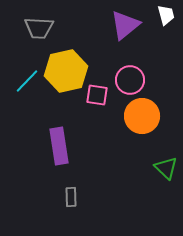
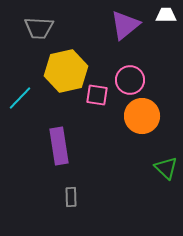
white trapezoid: rotated 75 degrees counterclockwise
cyan line: moved 7 px left, 17 px down
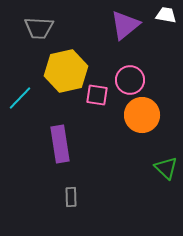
white trapezoid: rotated 10 degrees clockwise
orange circle: moved 1 px up
purple rectangle: moved 1 px right, 2 px up
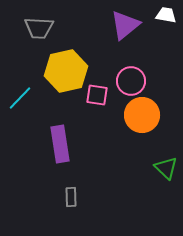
pink circle: moved 1 px right, 1 px down
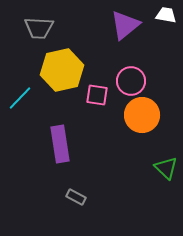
yellow hexagon: moved 4 px left, 1 px up
gray rectangle: moved 5 px right; rotated 60 degrees counterclockwise
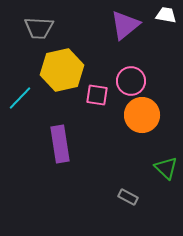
gray rectangle: moved 52 px right
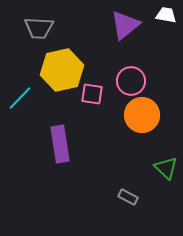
pink square: moved 5 px left, 1 px up
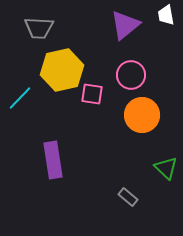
white trapezoid: rotated 110 degrees counterclockwise
pink circle: moved 6 px up
purple rectangle: moved 7 px left, 16 px down
gray rectangle: rotated 12 degrees clockwise
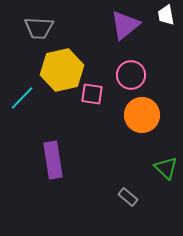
cyan line: moved 2 px right
